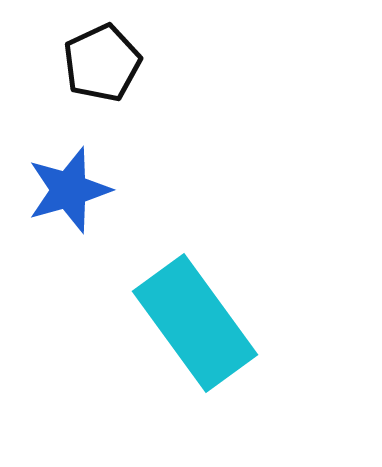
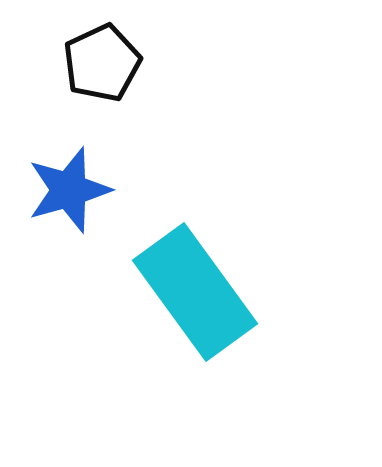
cyan rectangle: moved 31 px up
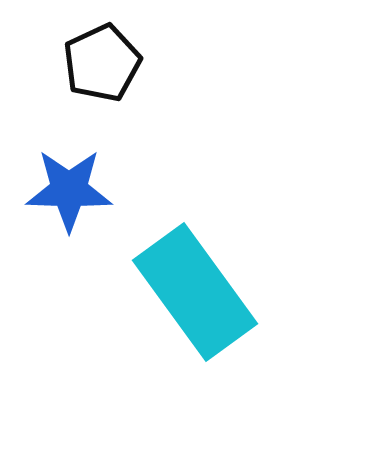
blue star: rotated 18 degrees clockwise
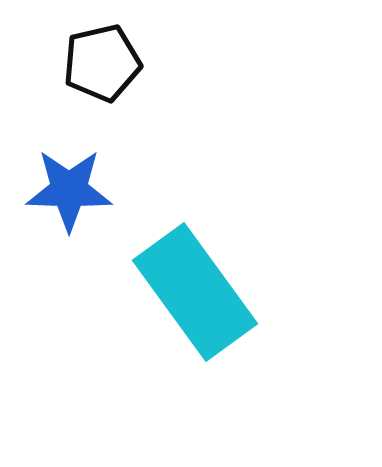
black pentagon: rotated 12 degrees clockwise
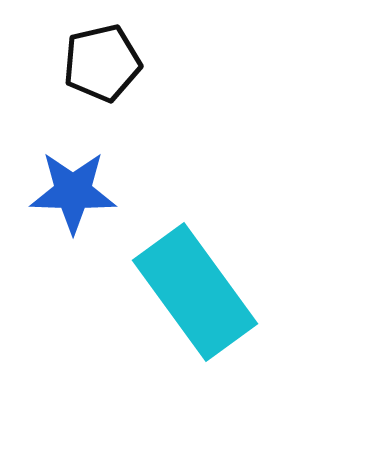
blue star: moved 4 px right, 2 px down
